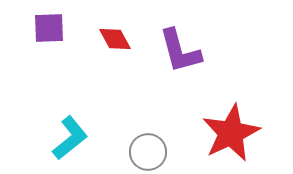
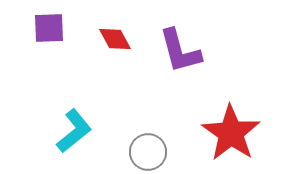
red star: rotated 12 degrees counterclockwise
cyan L-shape: moved 4 px right, 7 px up
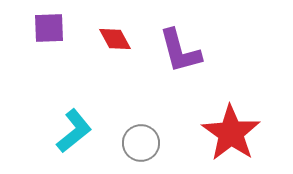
gray circle: moved 7 px left, 9 px up
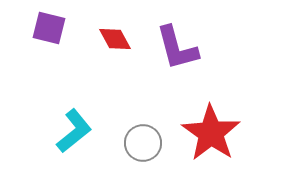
purple square: rotated 16 degrees clockwise
purple L-shape: moved 3 px left, 3 px up
red star: moved 20 px left
gray circle: moved 2 px right
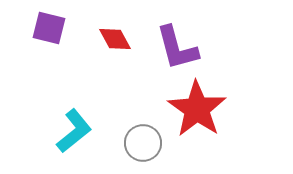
red star: moved 14 px left, 24 px up
